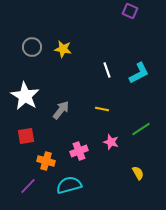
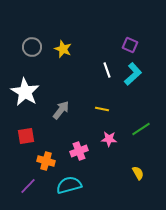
purple square: moved 34 px down
yellow star: rotated 12 degrees clockwise
cyan L-shape: moved 6 px left, 1 px down; rotated 15 degrees counterclockwise
white star: moved 4 px up
pink star: moved 2 px left, 3 px up; rotated 14 degrees counterclockwise
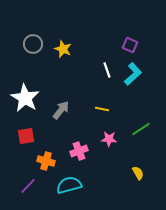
gray circle: moved 1 px right, 3 px up
white star: moved 6 px down
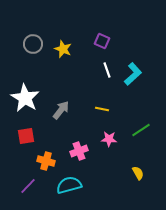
purple square: moved 28 px left, 4 px up
green line: moved 1 px down
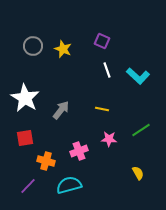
gray circle: moved 2 px down
cyan L-shape: moved 5 px right, 2 px down; rotated 85 degrees clockwise
red square: moved 1 px left, 2 px down
